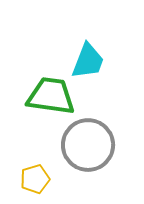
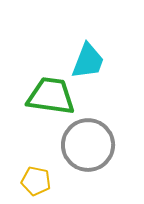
yellow pentagon: moved 1 px right, 2 px down; rotated 28 degrees clockwise
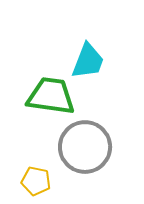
gray circle: moved 3 px left, 2 px down
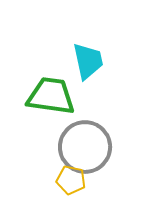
cyan trapezoid: rotated 33 degrees counterclockwise
yellow pentagon: moved 35 px right, 1 px up
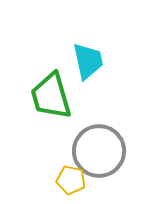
green trapezoid: rotated 114 degrees counterclockwise
gray circle: moved 14 px right, 4 px down
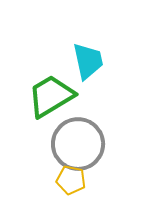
green trapezoid: rotated 75 degrees clockwise
gray circle: moved 21 px left, 7 px up
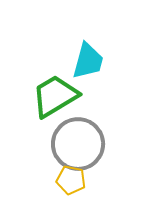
cyan trapezoid: rotated 27 degrees clockwise
green trapezoid: moved 4 px right
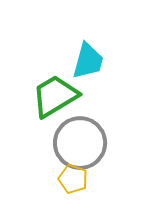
gray circle: moved 2 px right, 1 px up
yellow pentagon: moved 2 px right, 1 px up; rotated 8 degrees clockwise
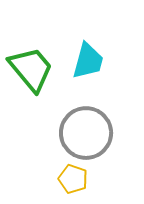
green trapezoid: moved 24 px left, 27 px up; rotated 81 degrees clockwise
gray circle: moved 6 px right, 10 px up
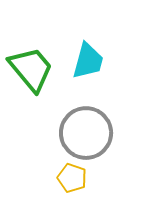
yellow pentagon: moved 1 px left, 1 px up
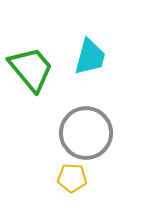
cyan trapezoid: moved 2 px right, 4 px up
yellow pentagon: rotated 16 degrees counterclockwise
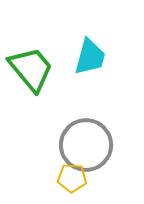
gray circle: moved 12 px down
